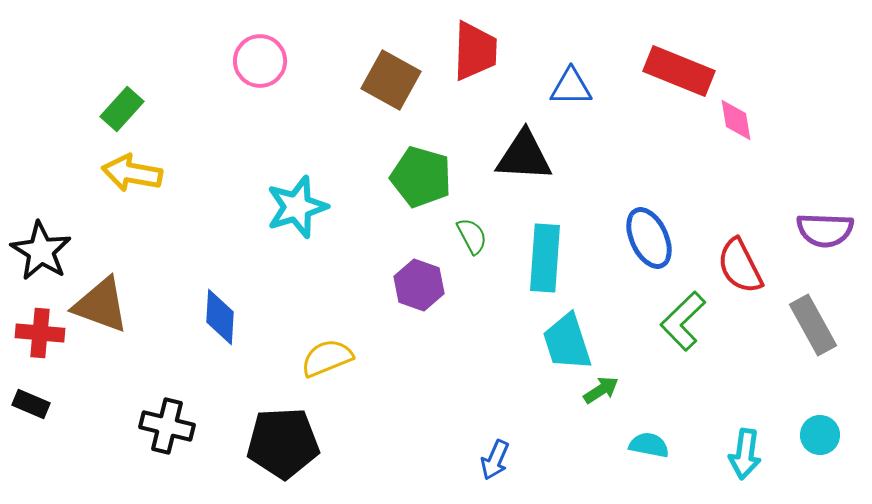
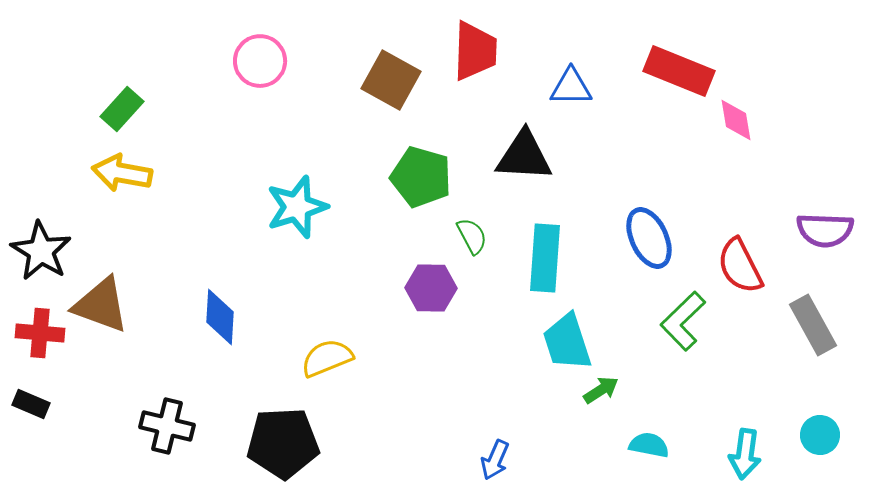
yellow arrow: moved 10 px left
purple hexagon: moved 12 px right, 3 px down; rotated 18 degrees counterclockwise
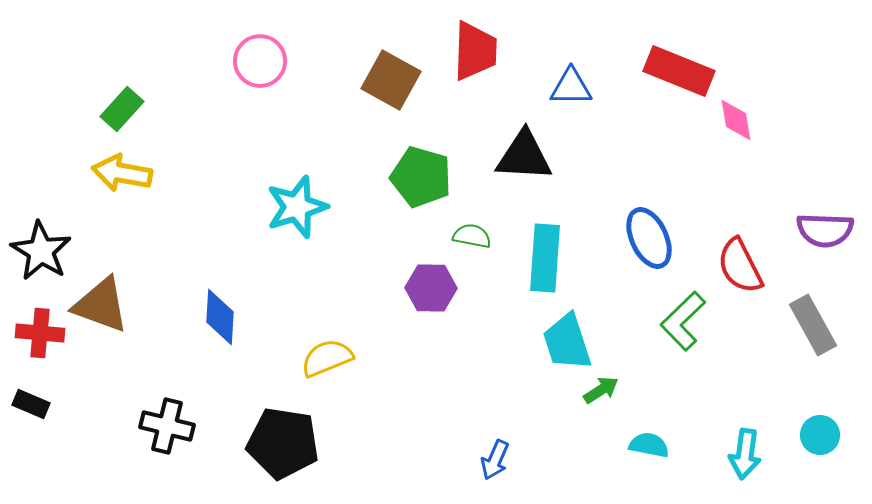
green semicircle: rotated 51 degrees counterclockwise
black pentagon: rotated 12 degrees clockwise
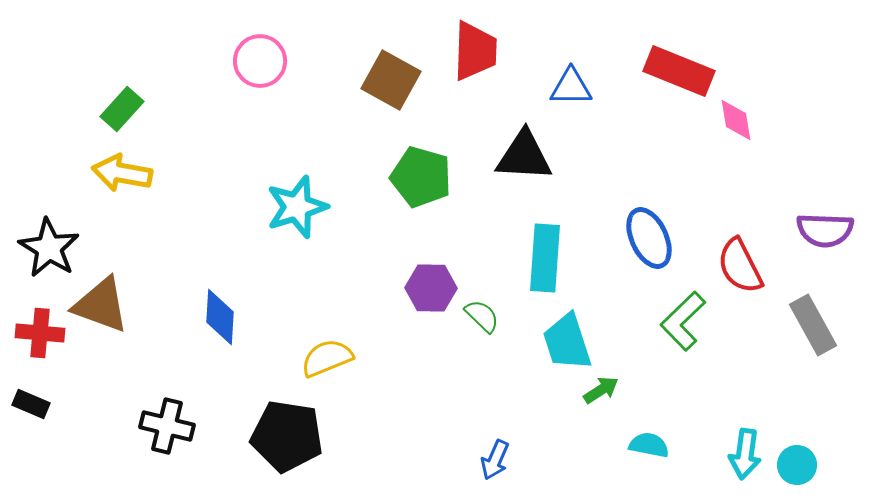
green semicircle: moved 10 px right, 80 px down; rotated 33 degrees clockwise
black star: moved 8 px right, 3 px up
cyan circle: moved 23 px left, 30 px down
black pentagon: moved 4 px right, 7 px up
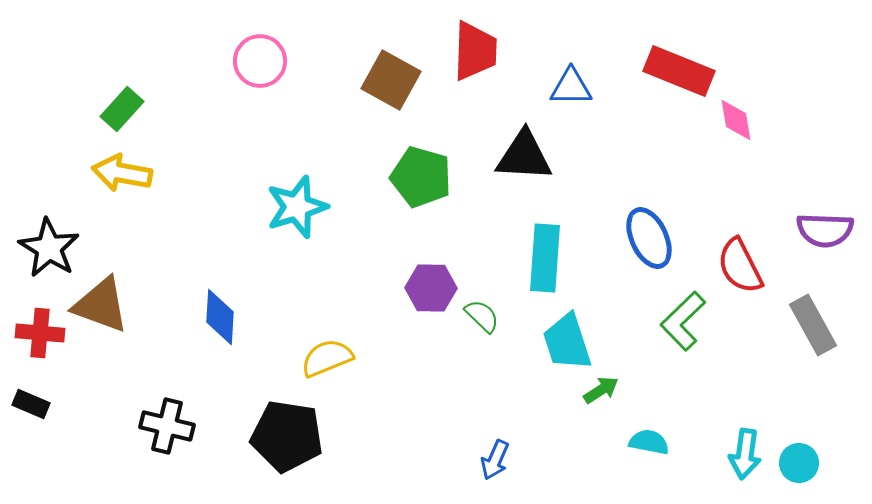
cyan semicircle: moved 3 px up
cyan circle: moved 2 px right, 2 px up
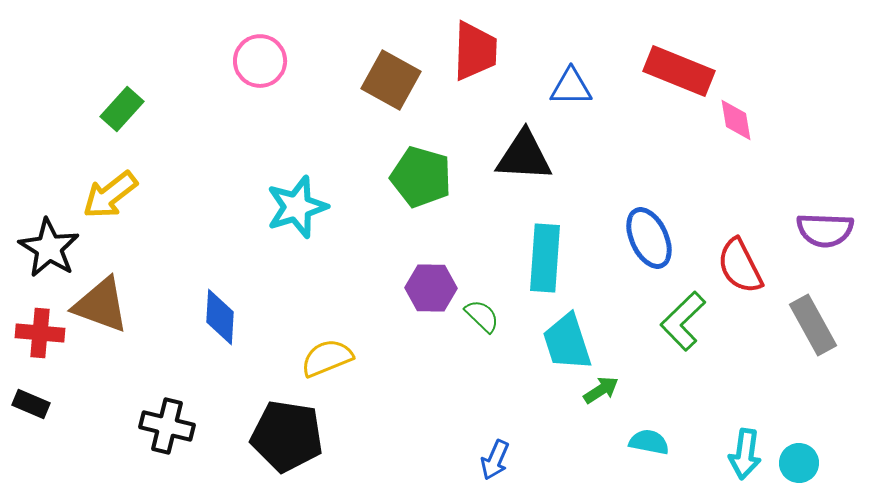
yellow arrow: moved 12 px left, 22 px down; rotated 48 degrees counterclockwise
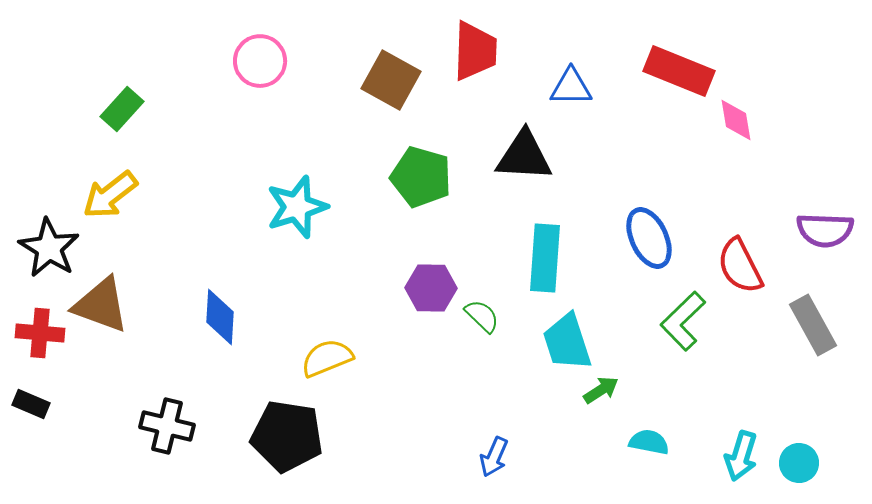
cyan arrow: moved 4 px left, 2 px down; rotated 9 degrees clockwise
blue arrow: moved 1 px left, 3 px up
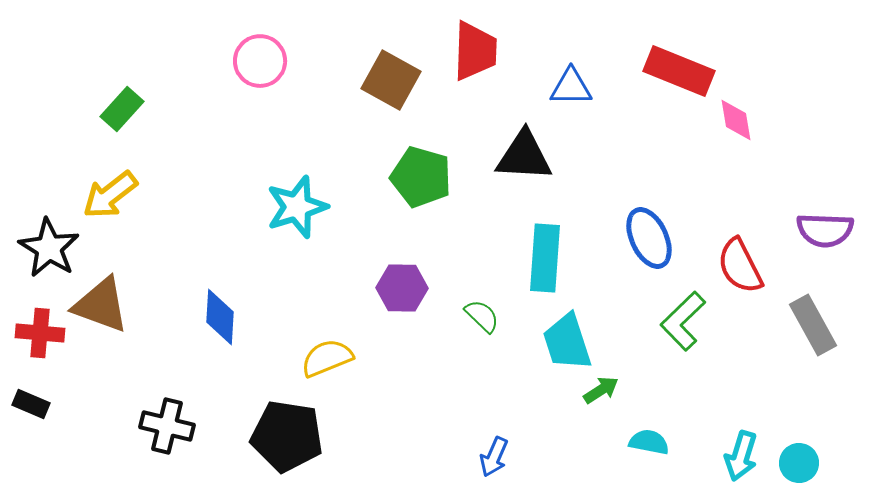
purple hexagon: moved 29 px left
